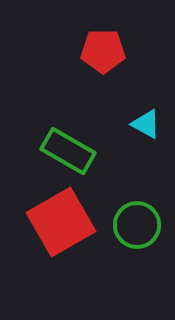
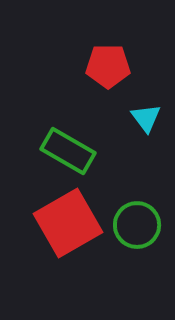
red pentagon: moved 5 px right, 15 px down
cyan triangle: moved 6 px up; rotated 24 degrees clockwise
red square: moved 7 px right, 1 px down
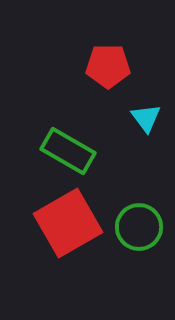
green circle: moved 2 px right, 2 px down
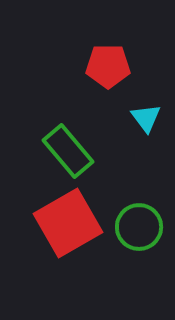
green rectangle: rotated 20 degrees clockwise
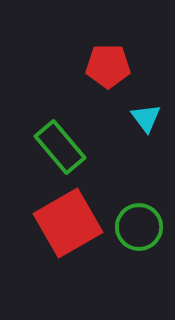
green rectangle: moved 8 px left, 4 px up
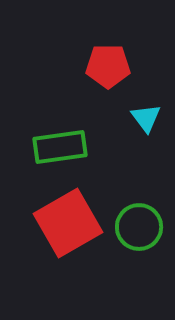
green rectangle: rotated 58 degrees counterclockwise
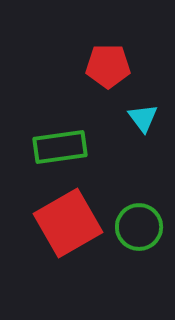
cyan triangle: moved 3 px left
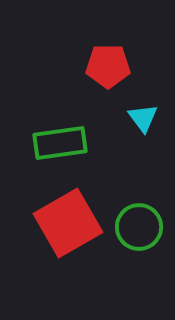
green rectangle: moved 4 px up
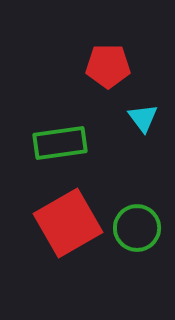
green circle: moved 2 px left, 1 px down
